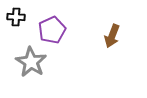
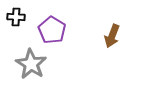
purple pentagon: rotated 16 degrees counterclockwise
gray star: moved 2 px down
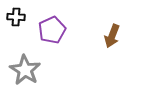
purple pentagon: rotated 16 degrees clockwise
gray star: moved 6 px left, 6 px down
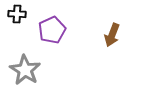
black cross: moved 1 px right, 3 px up
brown arrow: moved 1 px up
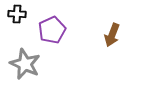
gray star: moved 6 px up; rotated 8 degrees counterclockwise
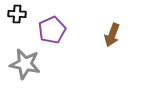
gray star: rotated 12 degrees counterclockwise
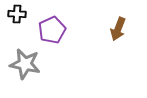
brown arrow: moved 6 px right, 6 px up
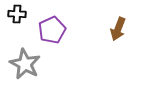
gray star: rotated 16 degrees clockwise
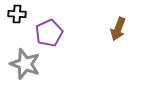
purple pentagon: moved 3 px left, 3 px down
gray star: rotated 8 degrees counterclockwise
